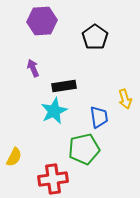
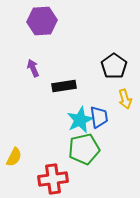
black pentagon: moved 19 px right, 29 px down
cyan star: moved 26 px right, 9 px down
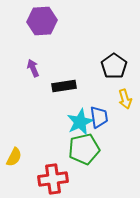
cyan star: moved 2 px down
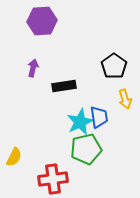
purple arrow: rotated 36 degrees clockwise
green pentagon: moved 2 px right
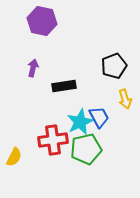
purple hexagon: rotated 16 degrees clockwise
black pentagon: rotated 15 degrees clockwise
blue trapezoid: rotated 20 degrees counterclockwise
red cross: moved 39 px up
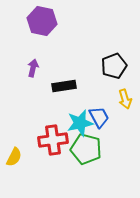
cyan star: moved 1 px down; rotated 12 degrees clockwise
green pentagon: rotated 28 degrees clockwise
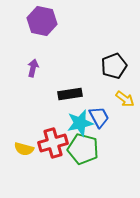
black rectangle: moved 6 px right, 8 px down
yellow arrow: rotated 36 degrees counterclockwise
red cross: moved 3 px down; rotated 8 degrees counterclockwise
green pentagon: moved 3 px left
yellow semicircle: moved 10 px right, 8 px up; rotated 78 degrees clockwise
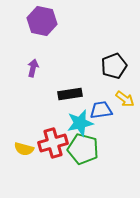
blue trapezoid: moved 2 px right, 7 px up; rotated 70 degrees counterclockwise
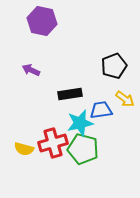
purple arrow: moved 2 px left, 2 px down; rotated 78 degrees counterclockwise
